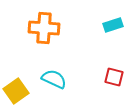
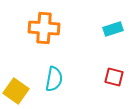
cyan rectangle: moved 4 px down
cyan semicircle: rotated 75 degrees clockwise
yellow square: rotated 20 degrees counterclockwise
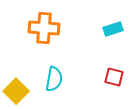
yellow square: rotated 10 degrees clockwise
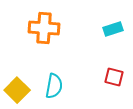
cyan semicircle: moved 7 px down
yellow square: moved 1 px right, 1 px up
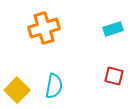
orange cross: rotated 20 degrees counterclockwise
red square: moved 1 px up
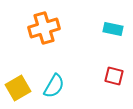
cyan rectangle: rotated 30 degrees clockwise
cyan semicircle: rotated 20 degrees clockwise
yellow square: moved 1 px right, 2 px up; rotated 15 degrees clockwise
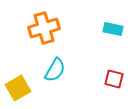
red square: moved 3 px down
cyan semicircle: moved 1 px right, 16 px up
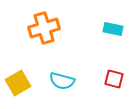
cyan semicircle: moved 7 px right, 11 px down; rotated 75 degrees clockwise
yellow square: moved 5 px up
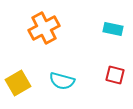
orange cross: rotated 12 degrees counterclockwise
red square: moved 1 px right, 4 px up
